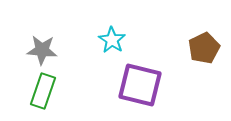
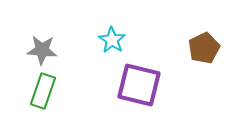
purple square: moved 1 px left
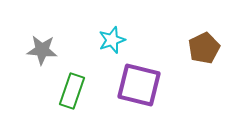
cyan star: rotated 20 degrees clockwise
green rectangle: moved 29 px right
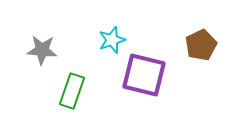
brown pentagon: moved 3 px left, 3 px up
purple square: moved 5 px right, 10 px up
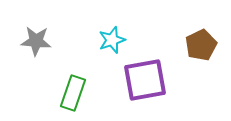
gray star: moved 6 px left, 9 px up
purple square: moved 1 px right, 5 px down; rotated 24 degrees counterclockwise
green rectangle: moved 1 px right, 2 px down
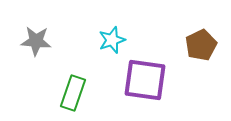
purple square: rotated 18 degrees clockwise
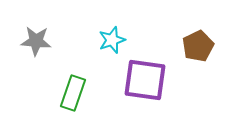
brown pentagon: moved 3 px left, 1 px down
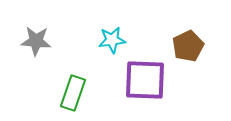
cyan star: rotated 12 degrees clockwise
brown pentagon: moved 10 px left
purple square: rotated 6 degrees counterclockwise
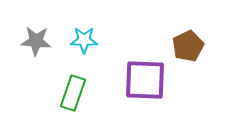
cyan star: moved 28 px left; rotated 8 degrees clockwise
